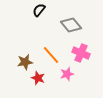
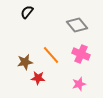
black semicircle: moved 12 px left, 2 px down
gray diamond: moved 6 px right
pink cross: moved 1 px down
pink star: moved 12 px right, 10 px down
red star: rotated 16 degrees counterclockwise
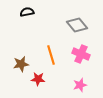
black semicircle: rotated 40 degrees clockwise
orange line: rotated 24 degrees clockwise
brown star: moved 4 px left, 2 px down
red star: moved 1 px down
pink star: moved 1 px right, 1 px down
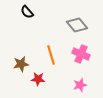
black semicircle: rotated 120 degrees counterclockwise
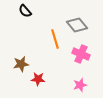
black semicircle: moved 2 px left, 1 px up
orange line: moved 4 px right, 16 px up
